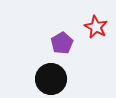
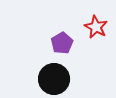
black circle: moved 3 px right
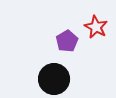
purple pentagon: moved 5 px right, 2 px up
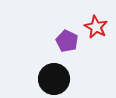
purple pentagon: rotated 15 degrees counterclockwise
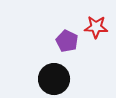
red star: rotated 25 degrees counterclockwise
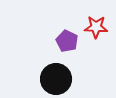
black circle: moved 2 px right
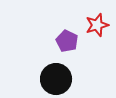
red star: moved 1 px right, 2 px up; rotated 20 degrees counterclockwise
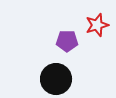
purple pentagon: rotated 25 degrees counterclockwise
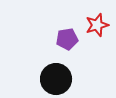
purple pentagon: moved 2 px up; rotated 10 degrees counterclockwise
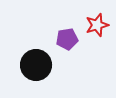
black circle: moved 20 px left, 14 px up
